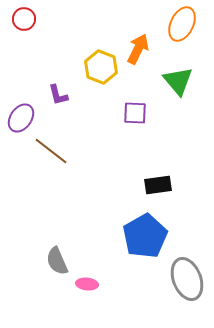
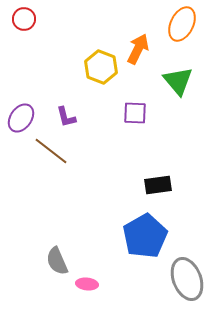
purple L-shape: moved 8 px right, 22 px down
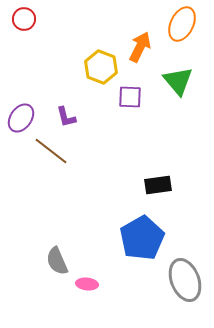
orange arrow: moved 2 px right, 2 px up
purple square: moved 5 px left, 16 px up
blue pentagon: moved 3 px left, 2 px down
gray ellipse: moved 2 px left, 1 px down
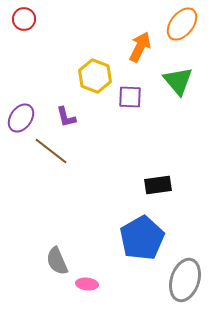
orange ellipse: rotated 12 degrees clockwise
yellow hexagon: moved 6 px left, 9 px down
gray ellipse: rotated 39 degrees clockwise
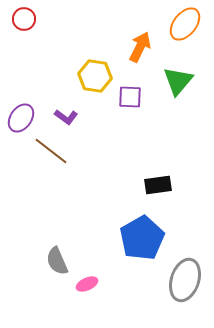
orange ellipse: moved 3 px right
yellow hexagon: rotated 12 degrees counterclockwise
green triangle: rotated 20 degrees clockwise
purple L-shape: rotated 40 degrees counterclockwise
pink ellipse: rotated 30 degrees counterclockwise
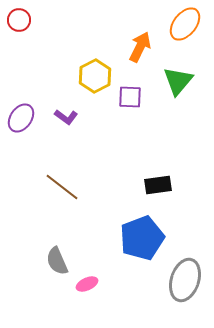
red circle: moved 5 px left, 1 px down
yellow hexagon: rotated 24 degrees clockwise
brown line: moved 11 px right, 36 px down
blue pentagon: rotated 9 degrees clockwise
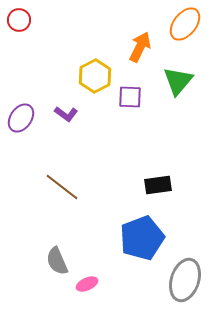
purple L-shape: moved 3 px up
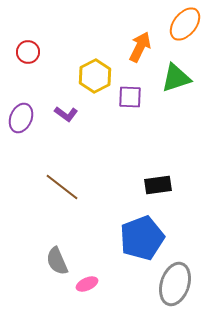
red circle: moved 9 px right, 32 px down
green triangle: moved 2 px left, 3 px up; rotated 32 degrees clockwise
purple ellipse: rotated 12 degrees counterclockwise
gray ellipse: moved 10 px left, 4 px down
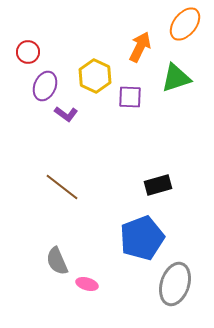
yellow hexagon: rotated 8 degrees counterclockwise
purple ellipse: moved 24 px right, 32 px up
black rectangle: rotated 8 degrees counterclockwise
pink ellipse: rotated 40 degrees clockwise
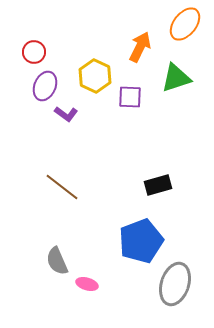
red circle: moved 6 px right
blue pentagon: moved 1 px left, 3 px down
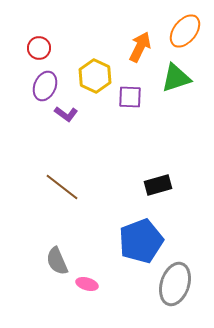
orange ellipse: moved 7 px down
red circle: moved 5 px right, 4 px up
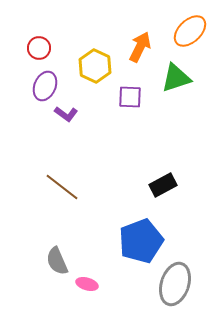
orange ellipse: moved 5 px right; rotated 8 degrees clockwise
yellow hexagon: moved 10 px up
black rectangle: moved 5 px right; rotated 12 degrees counterclockwise
